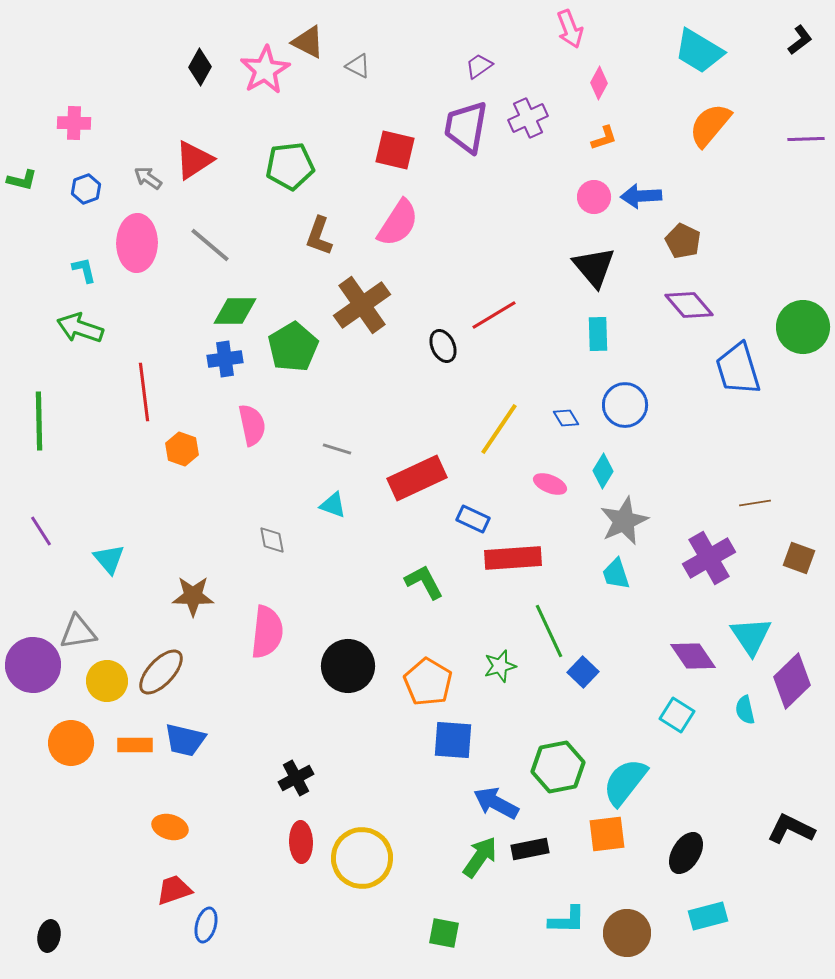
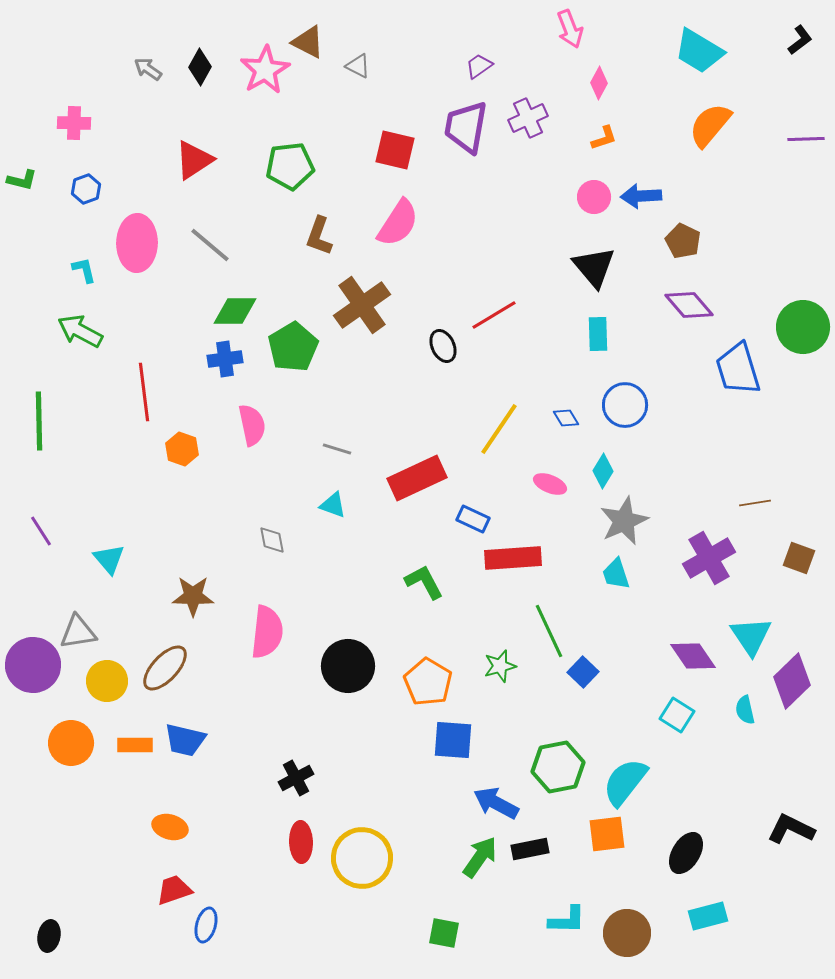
gray arrow at (148, 178): moved 109 px up
green arrow at (80, 328): moved 3 px down; rotated 9 degrees clockwise
brown ellipse at (161, 672): moved 4 px right, 4 px up
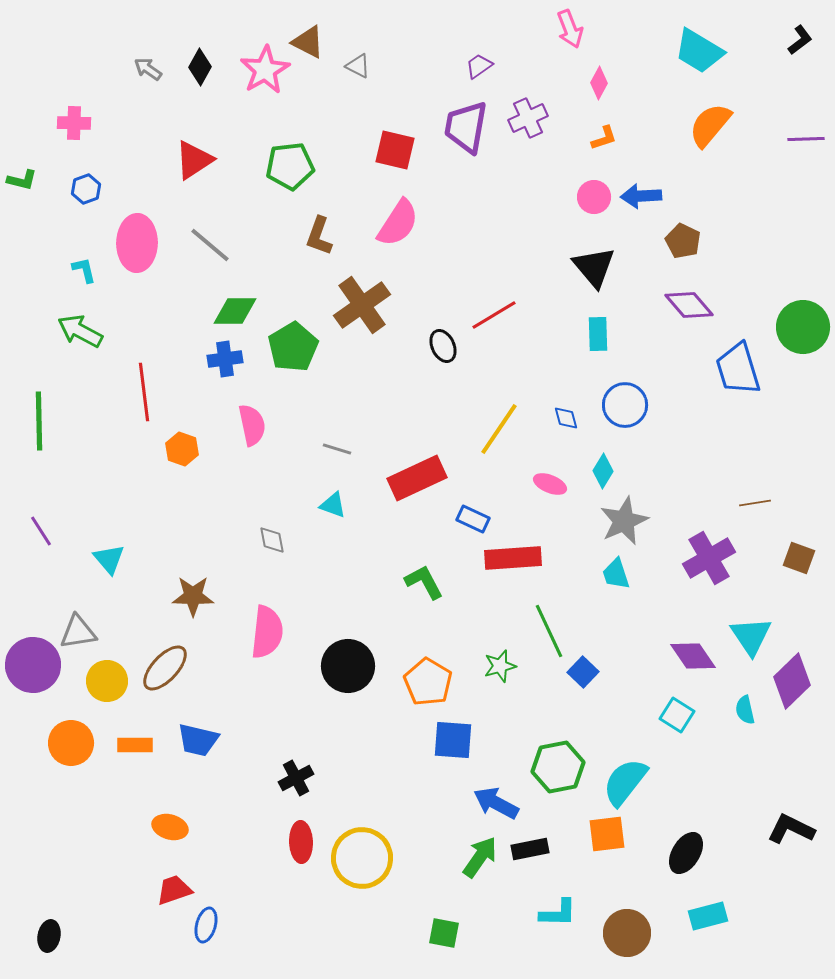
blue diamond at (566, 418): rotated 16 degrees clockwise
blue trapezoid at (185, 740): moved 13 px right
cyan L-shape at (567, 920): moved 9 px left, 7 px up
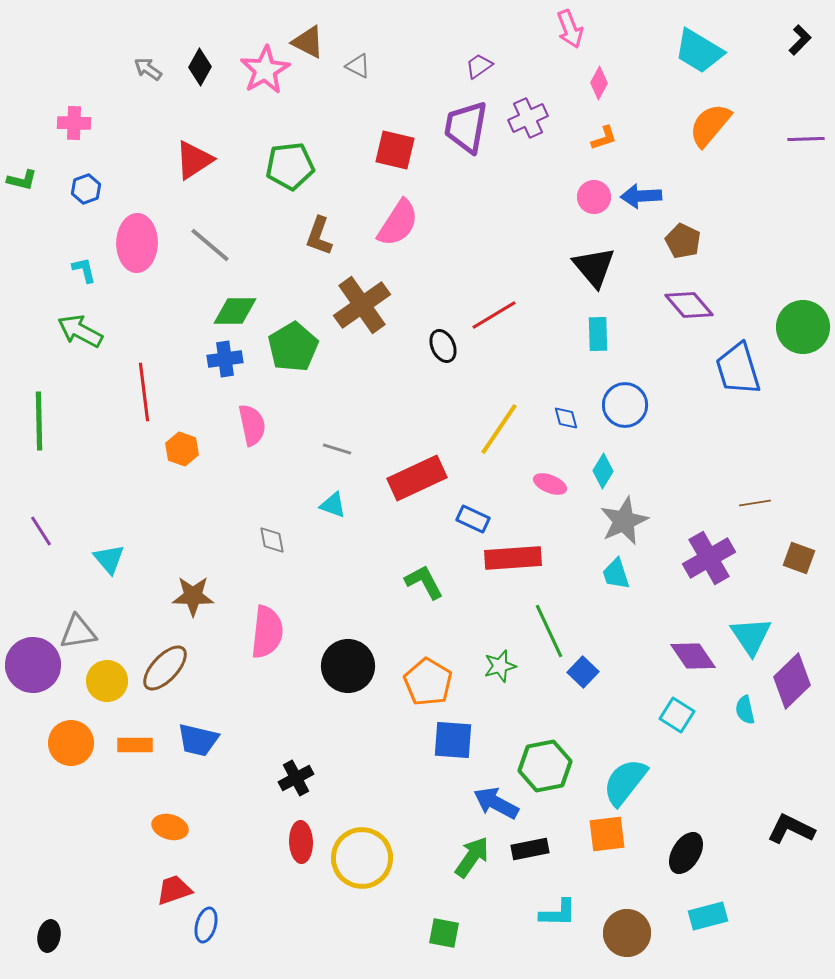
black L-shape at (800, 40): rotated 8 degrees counterclockwise
green hexagon at (558, 767): moved 13 px left, 1 px up
green arrow at (480, 857): moved 8 px left
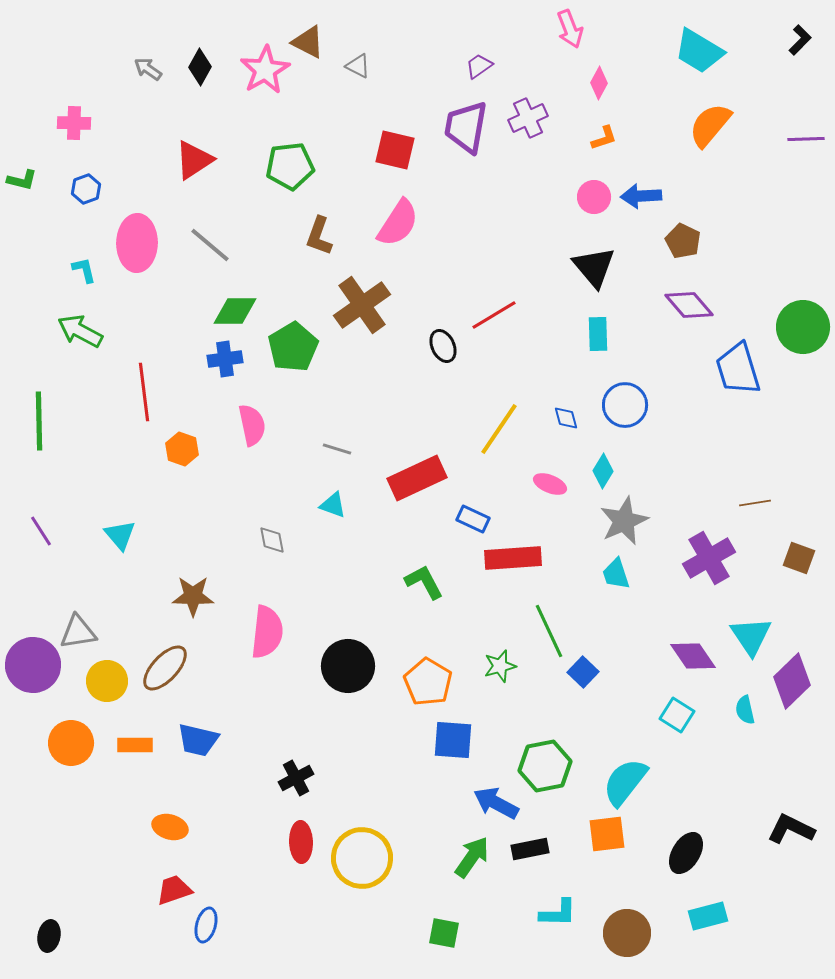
cyan triangle at (109, 559): moved 11 px right, 24 px up
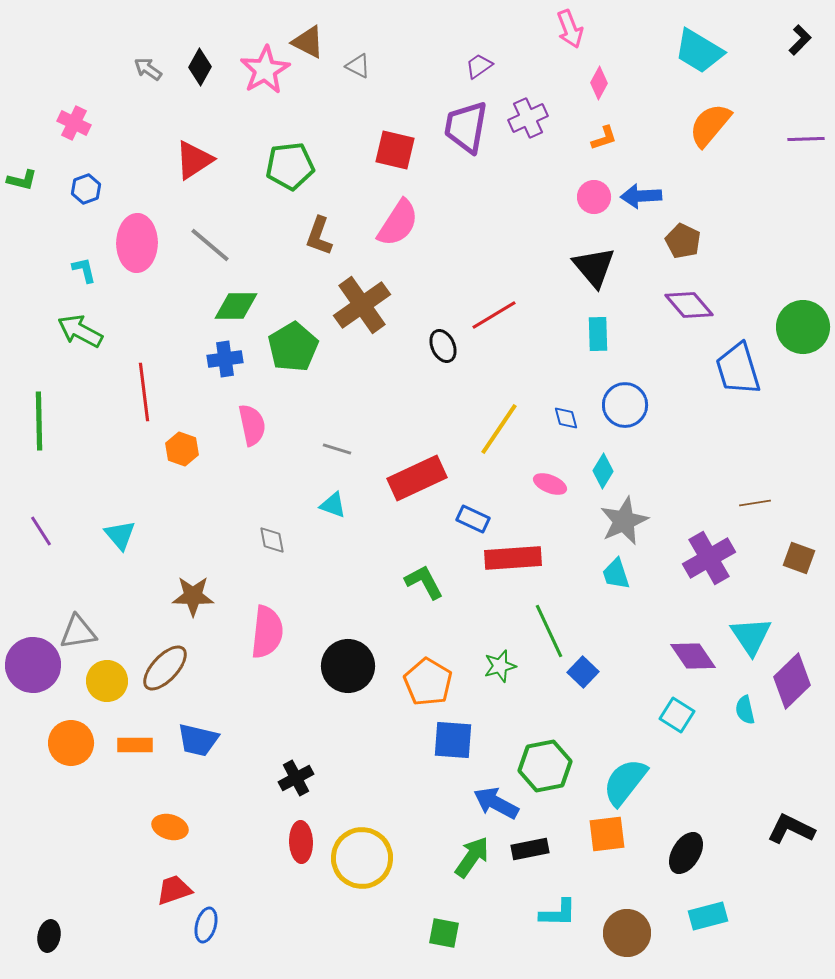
pink cross at (74, 123): rotated 24 degrees clockwise
green diamond at (235, 311): moved 1 px right, 5 px up
